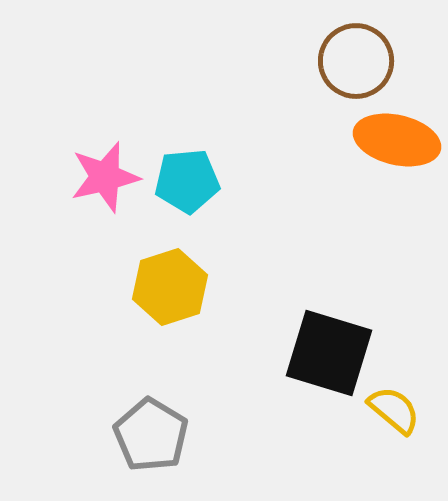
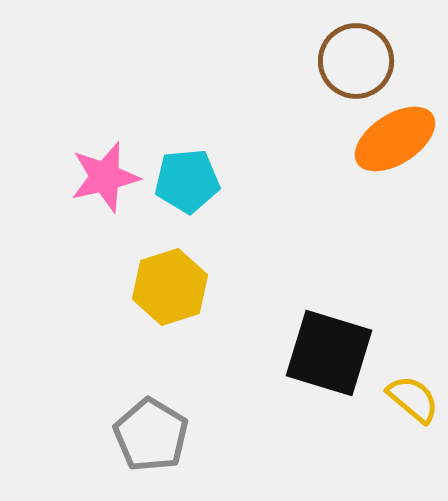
orange ellipse: moved 2 px left, 1 px up; rotated 46 degrees counterclockwise
yellow semicircle: moved 19 px right, 11 px up
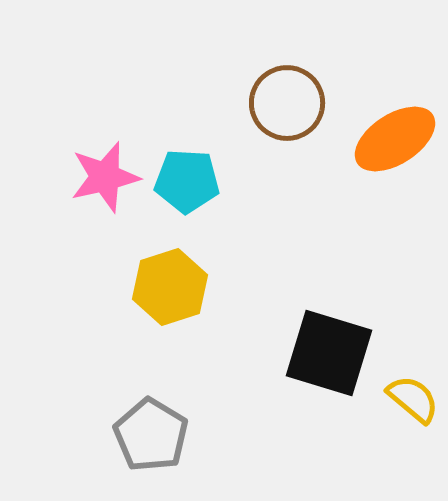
brown circle: moved 69 px left, 42 px down
cyan pentagon: rotated 8 degrees clockwise
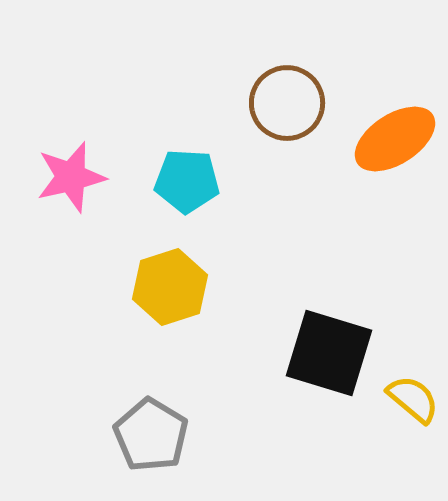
pink star: moved 34 px left
